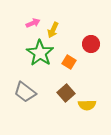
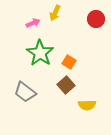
yellow arrow: moved 2 px right, 17 px up
red circle: moved 5 px right, 25 px up
brown square: moved 8 px up
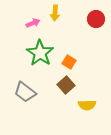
yellow arrow: rotated 21 degrees counterclockwise
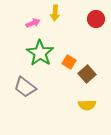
brown square: moved 21 px right, 11 px up
gray trapezoid: moved 5 px up
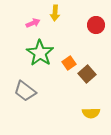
red circle: moved 6 px down
orange square: moved 1 px down; rotated 24 degrees clockwise
gray trapezoid: moved 4 px down
yellow semicircle: moved 4 px right, 8 px down
